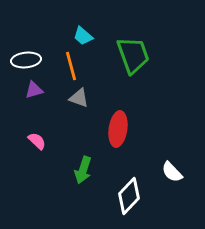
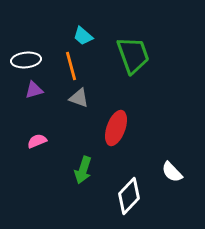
red ellipse: moved 2 px left, 1 px up; rotated 12 degrees clockwise
pink semicircle: rotated 66 degrees counterclockwise
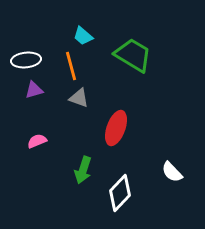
green trapezoid: rotated 39 degrees counterclockwise
white diamond: moved 9 px left, 3 px up
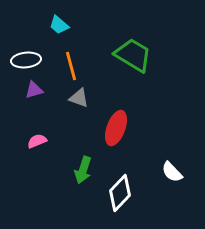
cyan trapezoid: moved 24 px left, 11 px up
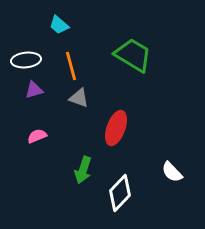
pink semicircle: moved 5 px up
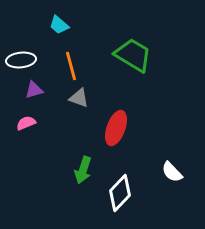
white ellipse: moved 5 px left
pink semicircle: moved 11 px left, 13 px up
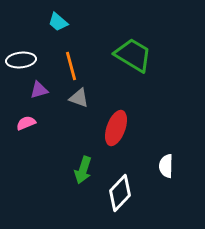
cyan trapezoid: moved 1 px left, 3 px up
purple triangle: moved 5 px right
white semicircle: moved 6 px left, 6 px up; rotated 45 degrees clockwise
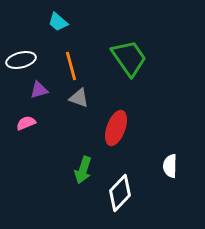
green trapezoid: moved 4 px left, 3 px down; rotated 24 degrees clockwise
white ellipse: rotated 8 degrees counterclockwise
white semicircle: moved 4 px right
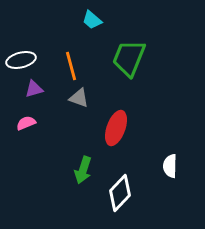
cyan trapezoid: moved 34 px right, 2 px up
green trapezoid: rotated 123 degrees counterclockwise
purple triangle: moved 5 px left, 1 px up
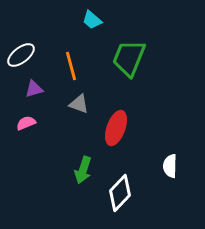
white ellipse: moved 5 px up; rotated 24 degrees counterclockwise
gray triangle: moved 6 px down
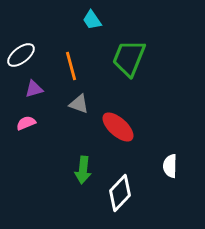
cyan trapezoid: rotated 15 degrees clockwise
red ellipse: moved 2 px right, 1 px up; rotated 68 degrees counterclockwise
green arrow: rotated 12 degrees counterclockwise
